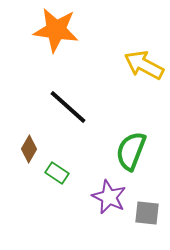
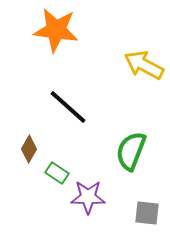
purple star: moved 21 px left; rotated 24 degrees counterclockwise
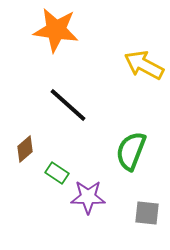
black line: moved 2 px up
brown diamond: moved 4 px left; rotated 20 degrees clockwise
